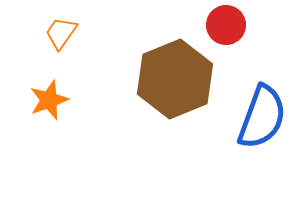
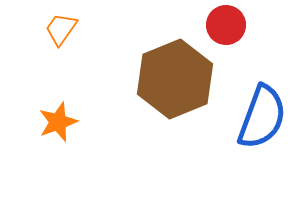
orange trapezoid: moved 4 px up
orange star: moved 9 px right, 22 px down
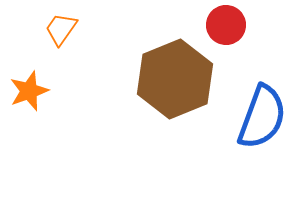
orange star: moved 29 px left, 31 px up
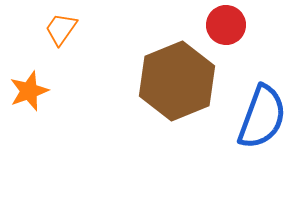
brown hexagon: moved 2 px right, 2 px down
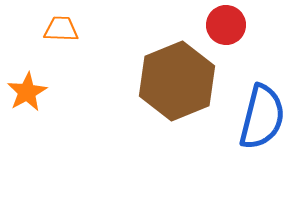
orange trapezoid: rotated 57 degrees clockwise
orange star: moved 2 px left, 1 px down; rotated 9 degrees counterclockwise
blue semicircle: rotated 6 degrees counterclockwise
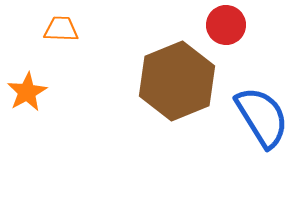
blue semicircle: rotated 46 degrees counterclockwise
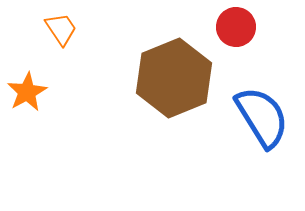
red circle: moved 10 px right, 2 px down
orange trapezoid: rotated 54 degrees clockwise
brown hexagon: moved 3 px left, 3 px up
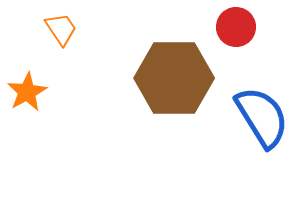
brown hexagon: rotated 22 degrees clockwise
